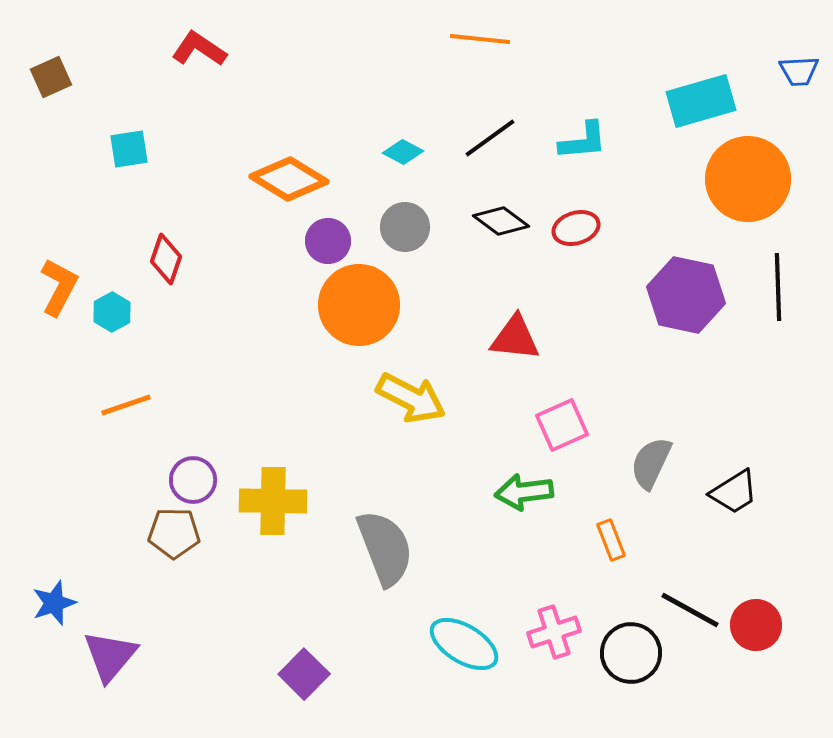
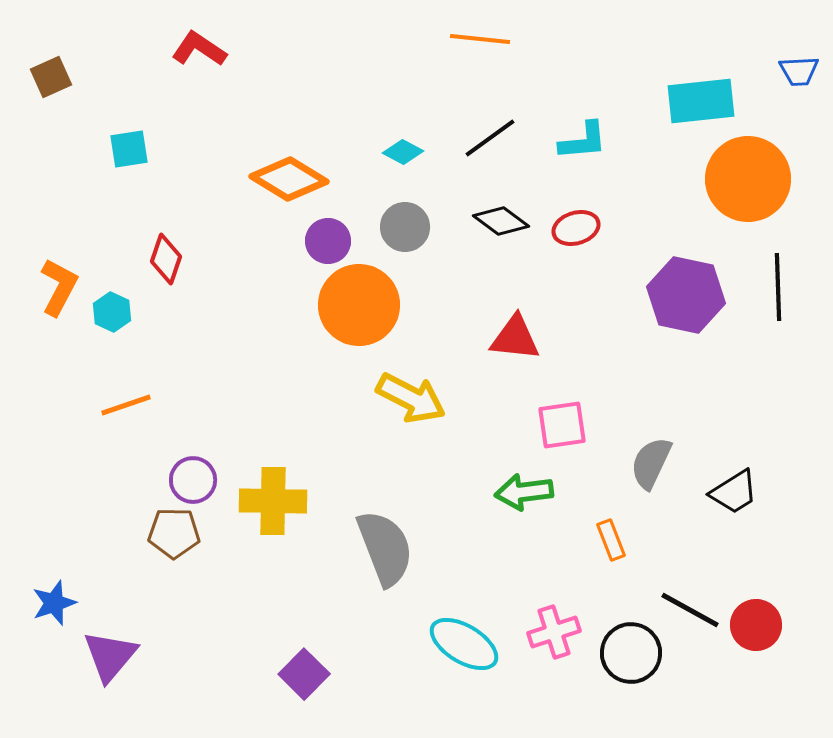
cyan rectangle at (701, 101): rotated 10 degrees clockwise
cyan hexagon at (112, 312): rotated 6 degrees counterclockwise
pink square at (562, 425): rotated 16 degrees clockwise
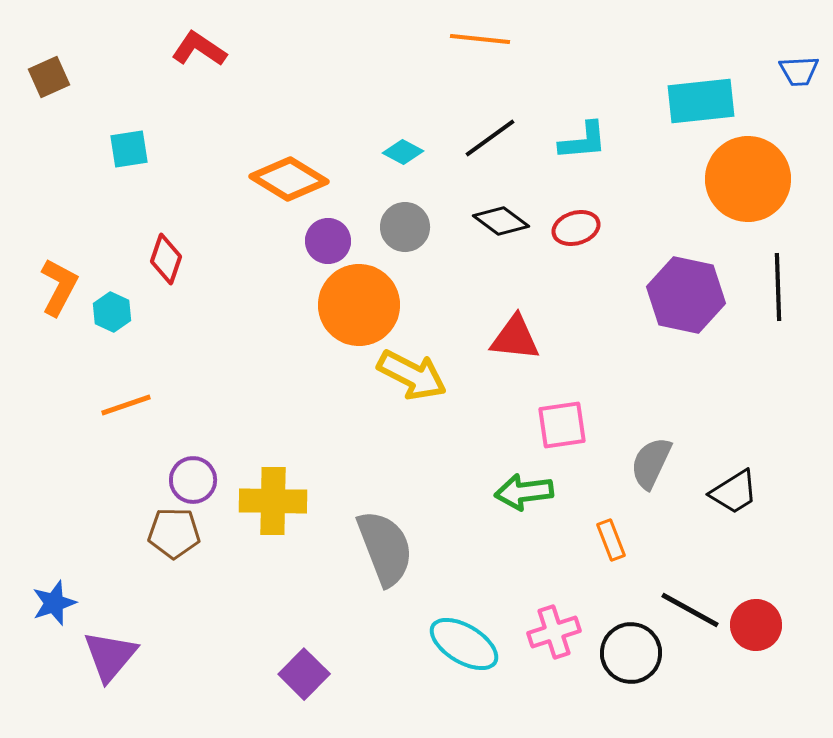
brown square at (51, 77): moved 2 px left
yellow arrow at (411, 398): moved 1 px right, 23 px up
